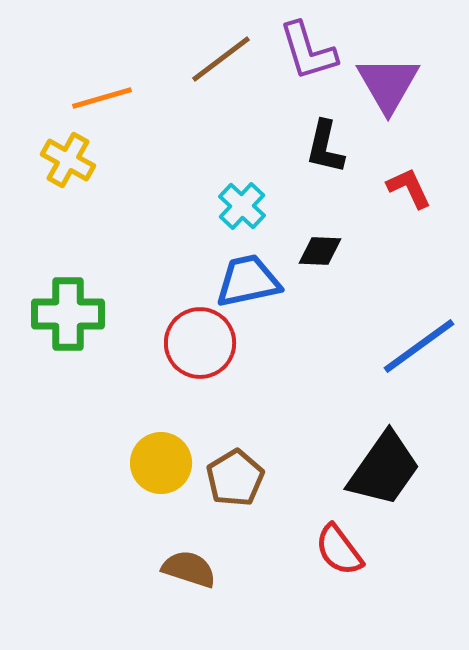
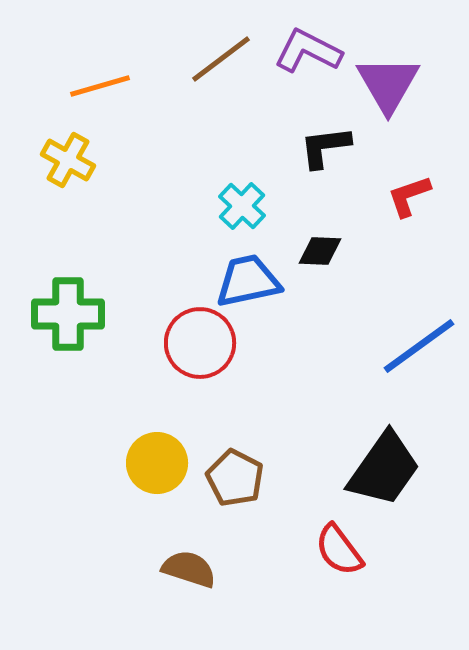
purple L-shape: rotated 134 degrees clockwise
orange line: moved 2 px left, 12 px up
black L-shape: rotated 70 degrees clockwise
red L-shape: moved 8 px down; rotated 84 degrees counterclockwise
yellow circle: moved 4 px left
brown pentagon: rotated 14 degrees counterclockwise
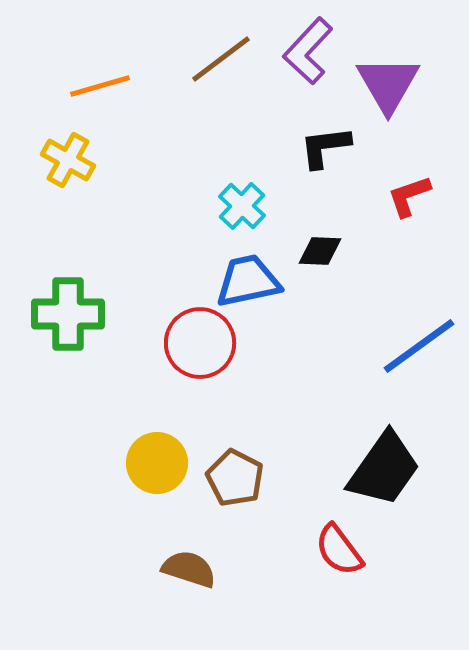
purple L-shape: rotated 74 degrees counterclockwise
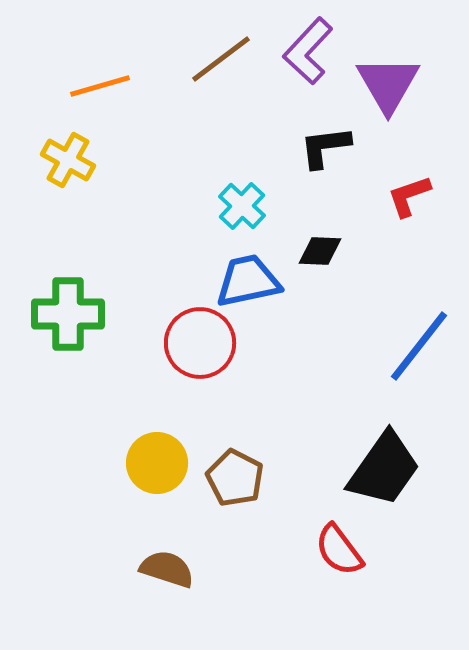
blue line: rotated 16 degrees counterclockwise
brown semicircle: moved 22 px left
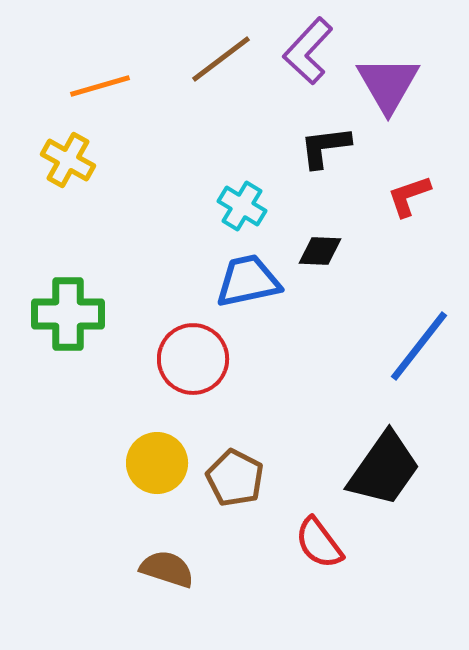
cyan cross: rotated 12 degrees counterclockwise
red circle: moved 7 px left, 16 px down
red semicircle: moved 20 px left, 7 px up
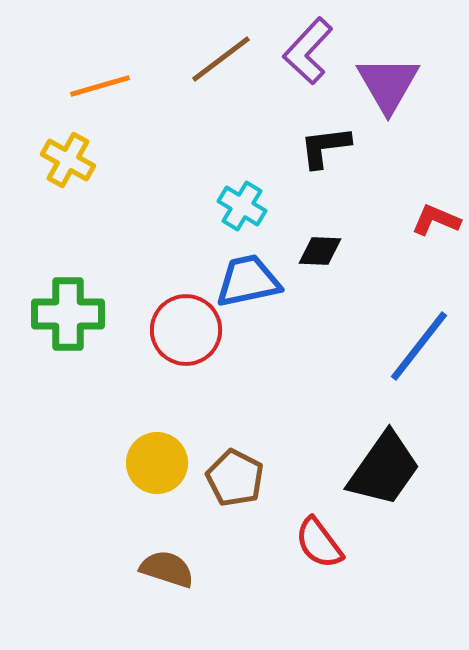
red L-shape: moved 27 px right, 24 px down; rotated 42 degrees clockwise
red circle: moved 7 px left, 29 px up
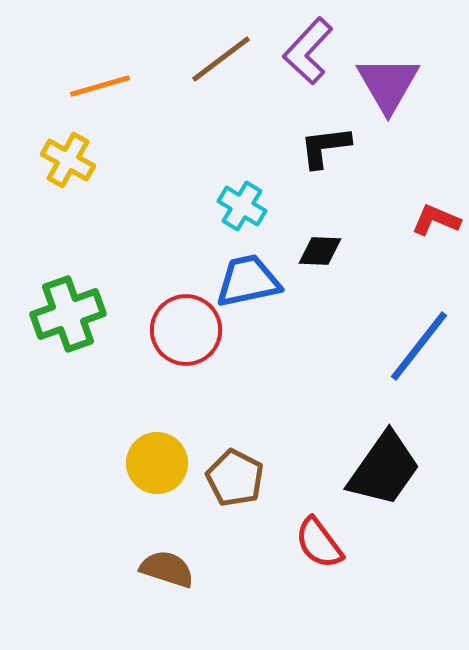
green cross: rotated 20 degrees counterclockwise
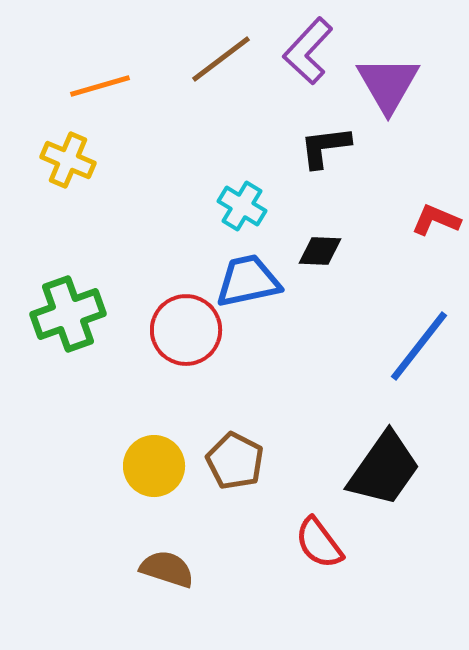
yellow cross: rotated 6 degrees counterclockwise
yellow circle: moved 3 px left, 3 px down
brown pentagon: moved 17 px up
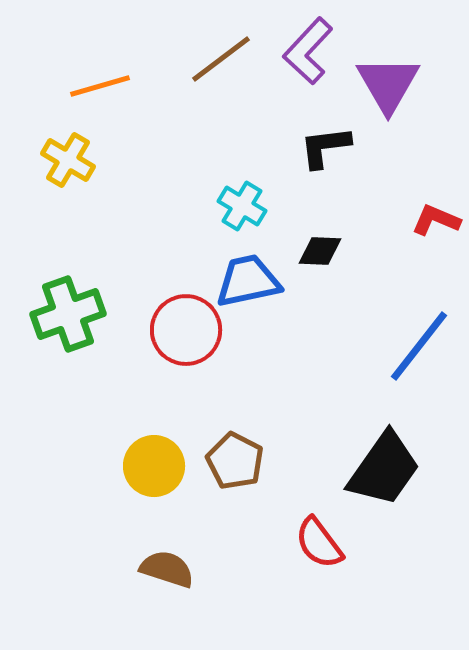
yellow cross: rotated 8 degrees clockwise
